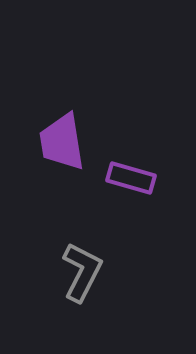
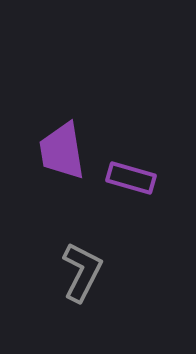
purple trapezoid: moved 9 px down
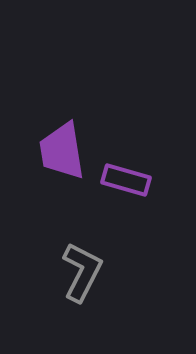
purple rectangle: moved 5 px left, 2 px down
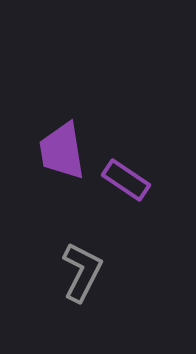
purple rectangle: rotated 18 degrees clockwise
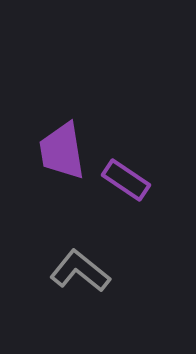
gray L-shape: moved 2 px left, 1 px up; rotated 78 degrees counterclockwise
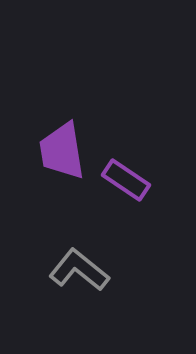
gray L-shape: moved 1 px left, 1 px up
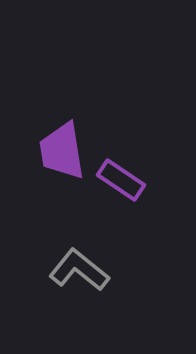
purple rectangle: moved 5 px left
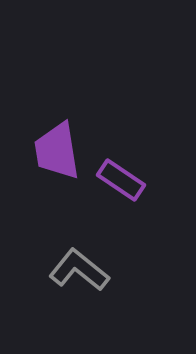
purple trapezoid: moved 5 px left
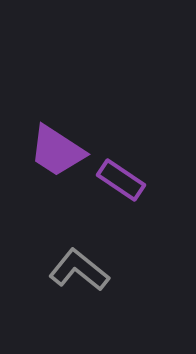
purple trapezoid: rotated 48 degrees counterclockwise
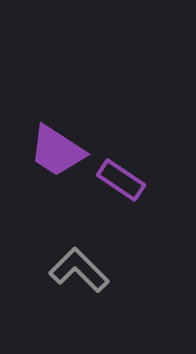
gray L-shape: rotated 6 degrees clockwise
